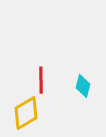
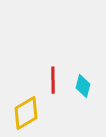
red line: moved 12 px right
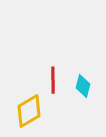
yellow diamond: moved 3 px right, 2 px up
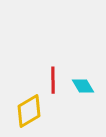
cyan diamond: rotated 45 degrees counterclockwise
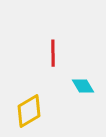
red line: moved 27 px up
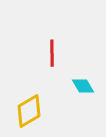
red line: moved 1 px left
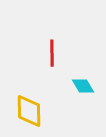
yellow diamond: rotated 60 degrees counterclockwise
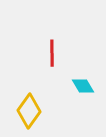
yellow diamond: rotated 36 degrees clockwise
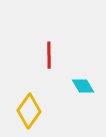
red line: moved 3 px left, 2 px down
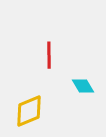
yellow diamond: rotated 32 degrees clockwise
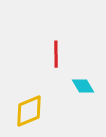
red line: moved 7 px right, 1 px up
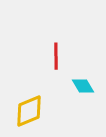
red line: moved 2 px down
